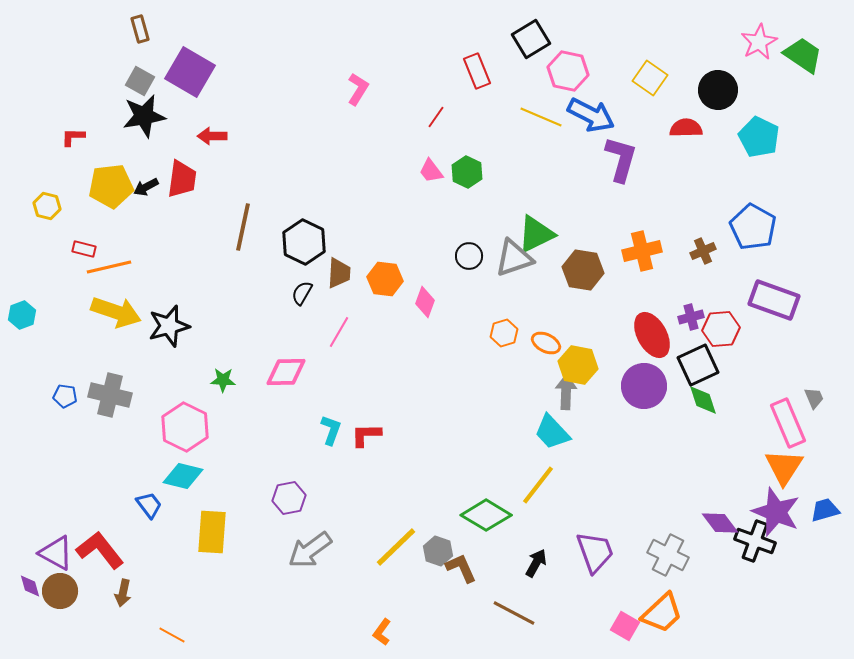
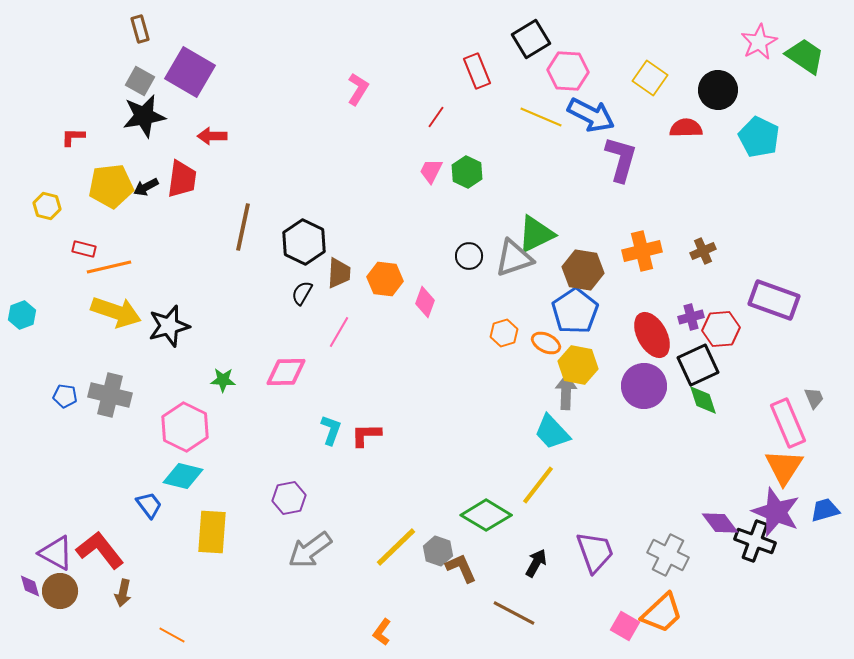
green trapezoid at (803, 55): moved 2 px right, 1 px down
pink hexagon at (568, 71): rotated 9 degrees counterclockwise
pink trapezoid at (431, 171): rotated 64 degrees clockwise
blue pentagon at (753, 227): moved 178 px left, 84 px down; rotated 9 degrees clockwise
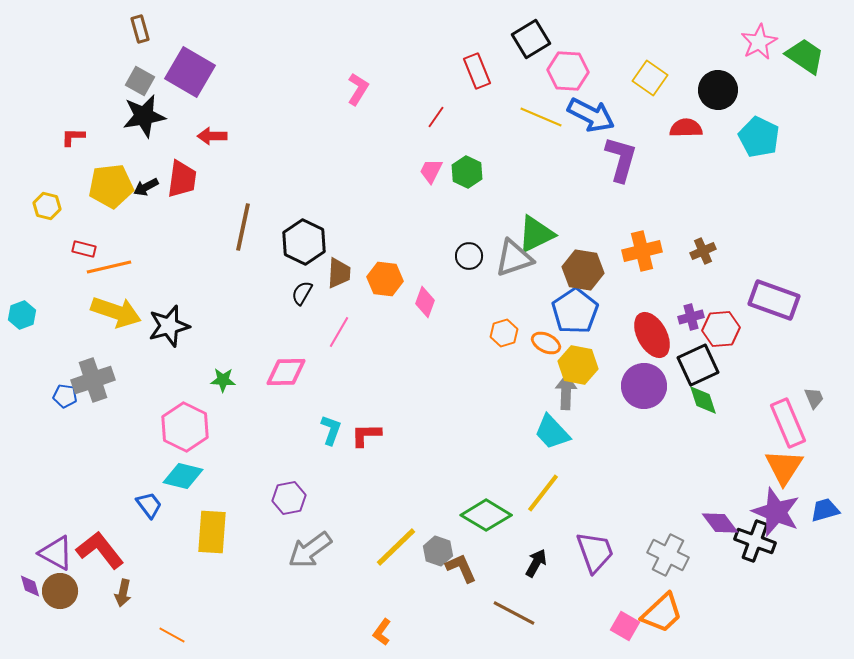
gray cross at (110, 395): moved 17 px left, 15 px up; rotated 33 degrees counterclockwise
yellow line at (538, 485): moved 5 px right, 8 px down
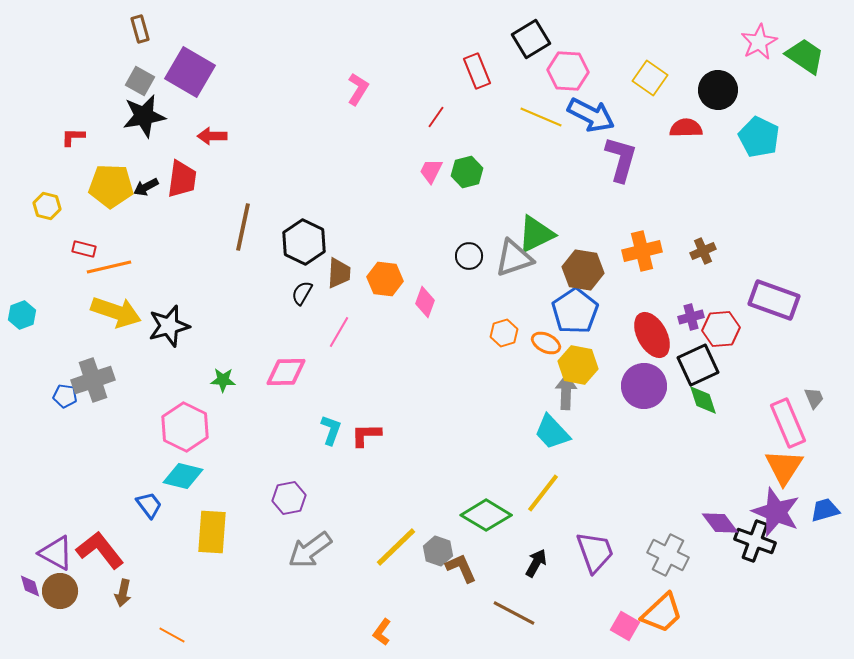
green hexagon at (467, 172): rotated 20 degrees clockwise
yellow pentagon at (111, 186): rotated 9 degrees clockwise
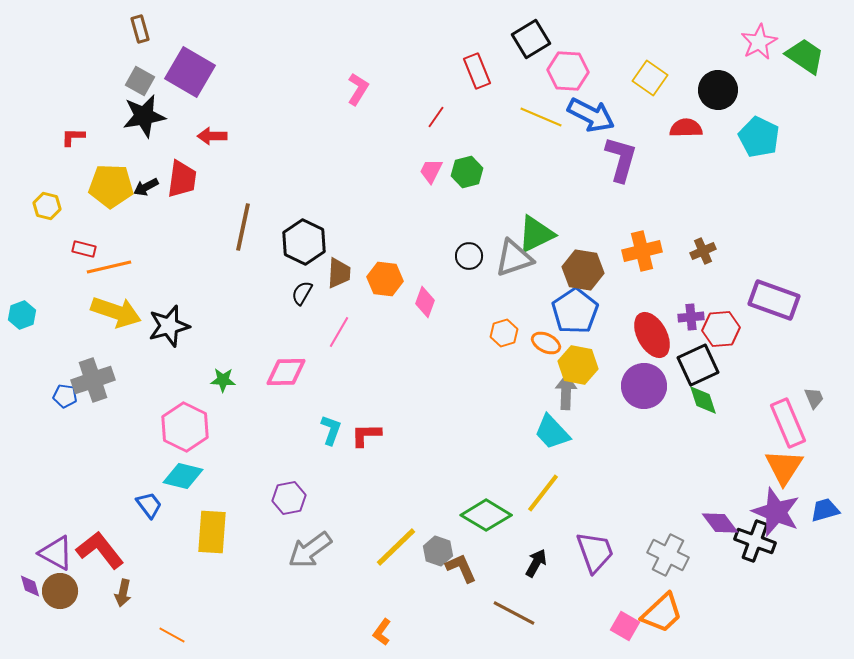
purple cross at (691, 317): rotated 10 degrees clockwise
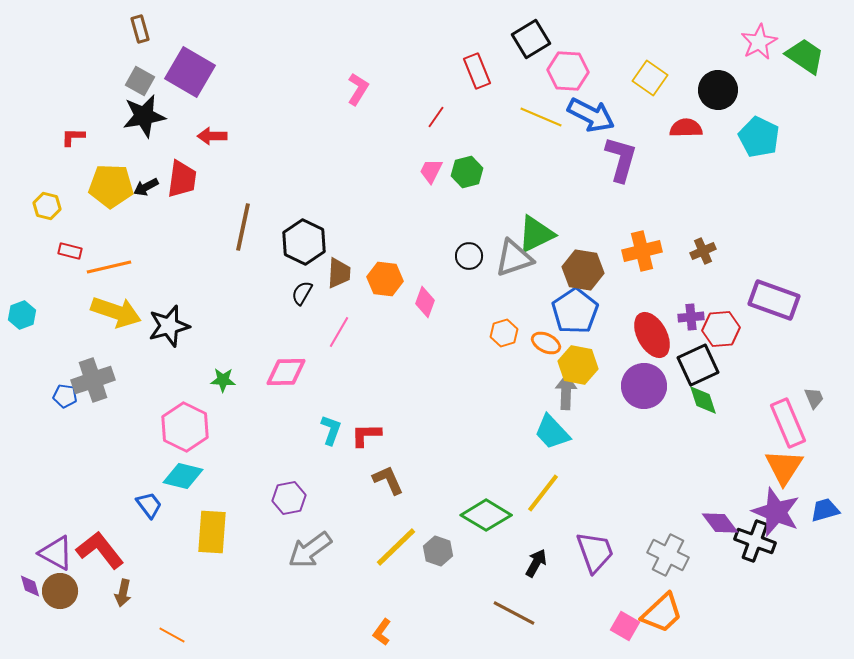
red rectangle at (84, 249): moved 14 px left, 2 px down
brown L-shape at (461, 568): moved 73 px left, 88 px up
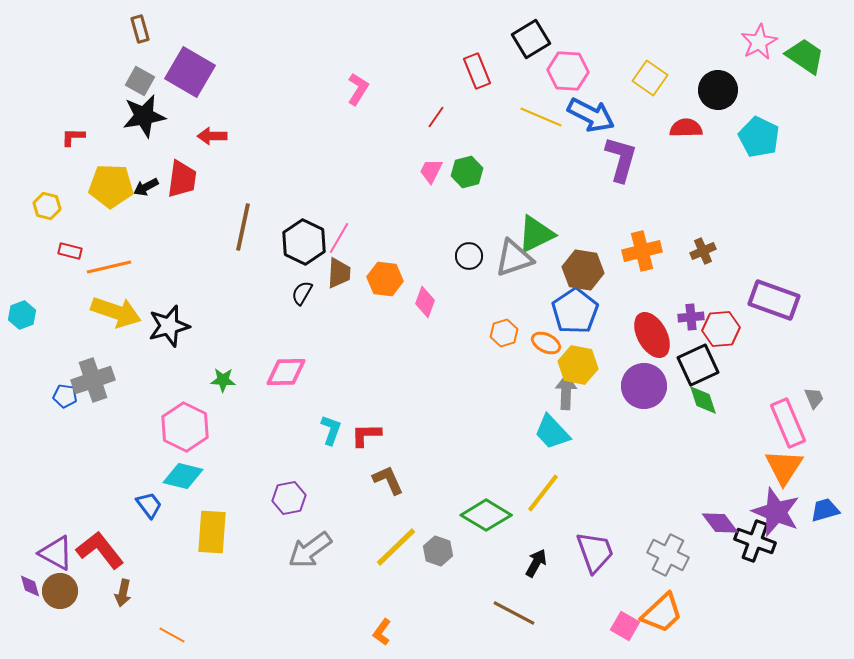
pink line at (339, 332): moved 94 px up
